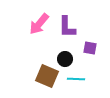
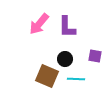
purple square: moved 5 px right, 8 px down
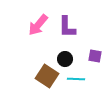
pink arrow: moved 1 px left, 1 px down
brown square: rotated 10 degrees clockwise
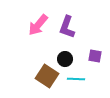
purple L-shape: rotated 20 degrees clockwise
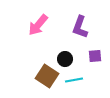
purple L-shape: moved 13 px right
purple square: rotated 16 degrees counterclockwise
cyan line: moved 2 px left, 1 px down; rotated 12 degrees counterclockwise
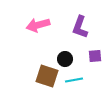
pink arrow: rotated 35 degrees clockwise
brown square: rotated 15 degrees counterclockwise
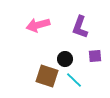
cyan line: rotated 54 degrees clockwise
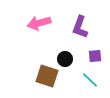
pink arrow: moved 1 px right, 2 px up
cyan line: moved 16 px right
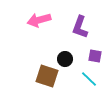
pink arrow: moved 3 px up
purple square: rotated 16 degrees clockwise
cyan line: moved 1 px left, 1 px up
